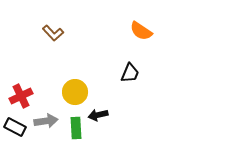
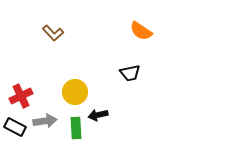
black trapezoid: rotated 55 degrees clockwise
gray arrow: moved 1 px left
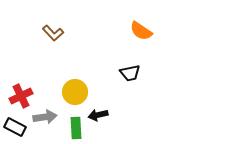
gray arrow: moved 4 px up
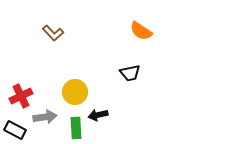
black rectangle: moved 3 px down
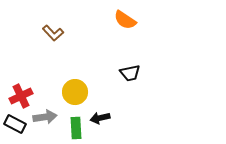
orange semicircle: moved 16 px left, 11 px up
black arrow: moved 2 px right, 3 px down
black rectangle: moved 6 px up
